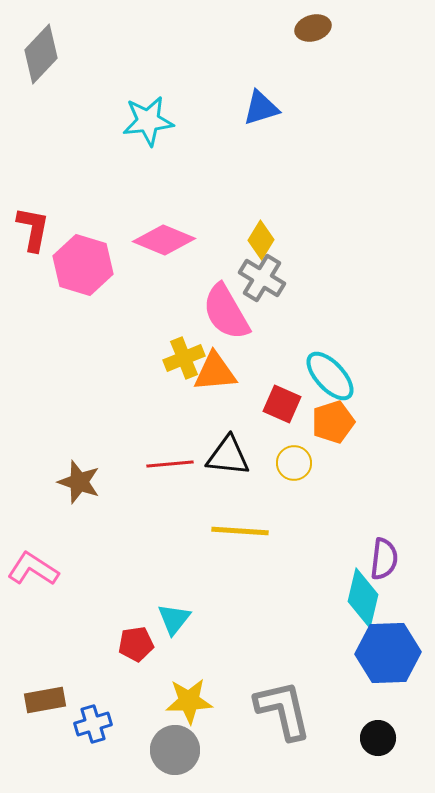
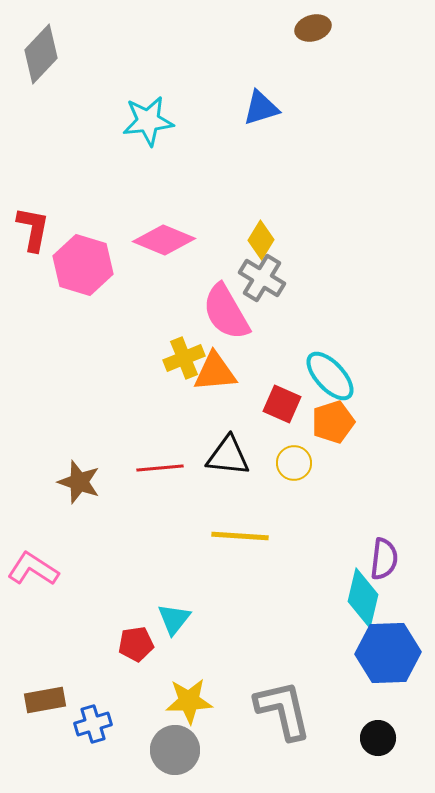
red line: moved 10 px left, 4 px down
yellow line: moved 5 px down
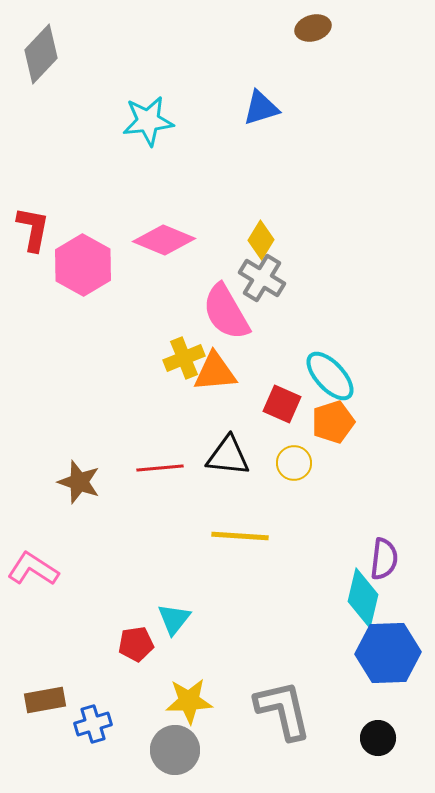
pink hexagon: rotated 12 degrees clockwise
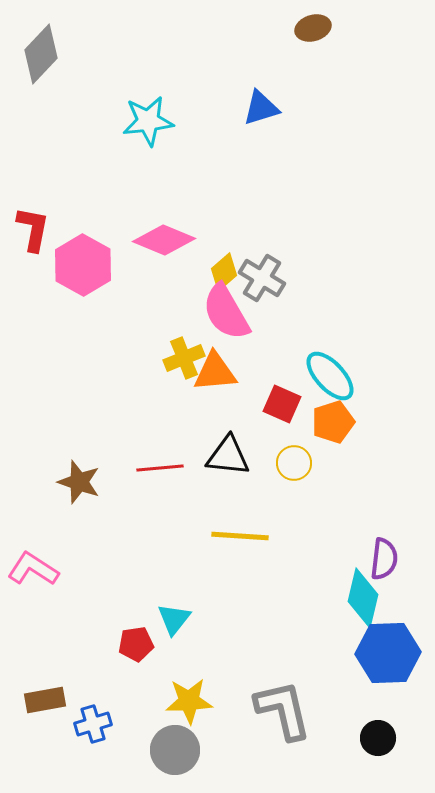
yellow diamond: moved 37 px left, 32 px down; rotated 18 degrees clockwise
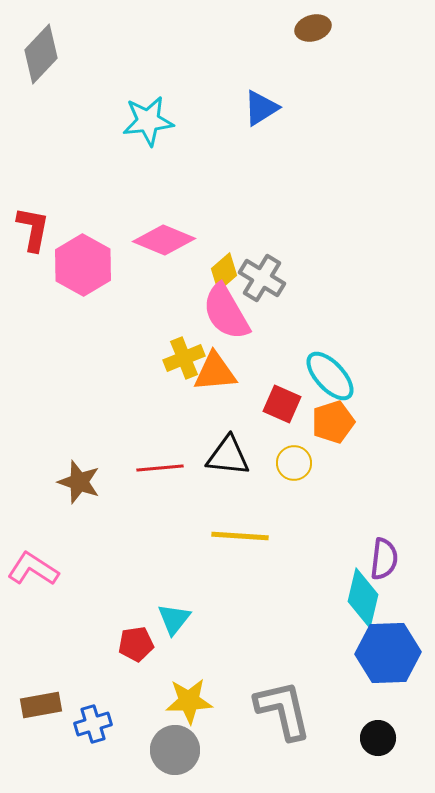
blue triangle: rotated 15 degrees counterclockwise
brown rectangle: moved 4 px left, 5 px down
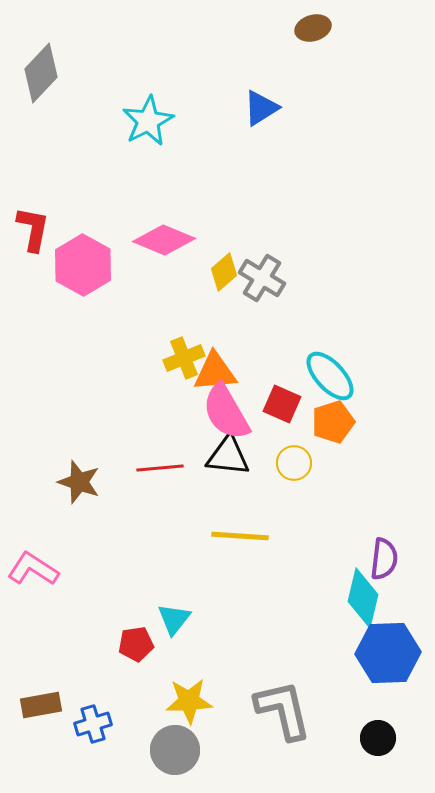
gray diamond: moved 19 px down
cyan star: rotated 21 degrees counterclockwise
pink semicircle: moved 100 px down
